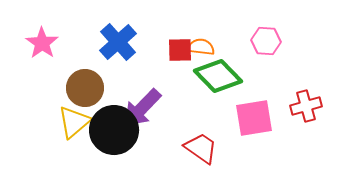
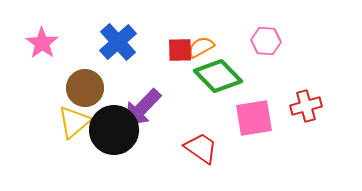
orange semicircle: rotated 36 degrees counterclockwise
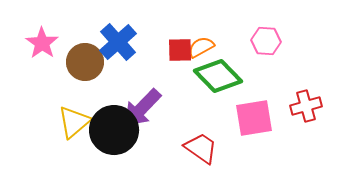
brown circle: moved 26 px up
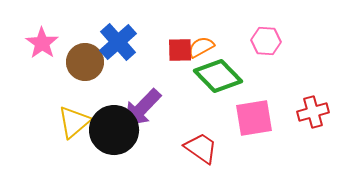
red cross: moved 7 px right, 6 px down
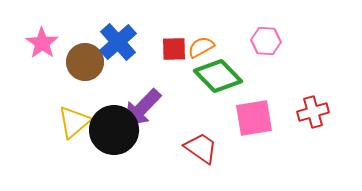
red square: moved 6 px left, 1 px up
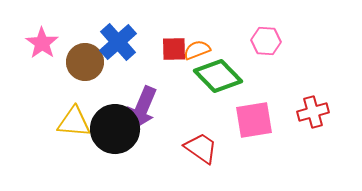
orange semicircle: moved 4 px left, 3 px down; rotated 8 degrees clockwise
purple arrow: rotated 21 degrees counterclockwise
pink square: moved 2 px down
yellow triangle: rotated 45 degrees clockwise
black circle: moved 1 px right, 1 px up
